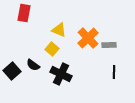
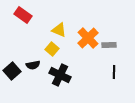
red rectangle: moved 1 px left, 2 px down; rotated 66 degrees counterclockwise
black semicircle: rotated 48 degrees counterclockwise
black cross: moved 1 px left, 1 px down
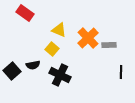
red rectangle: moved 2 px right, 2 px up
black line: moved 7 px right
